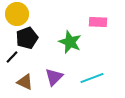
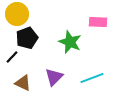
brown triangle: moved 2 px left, 1 px down
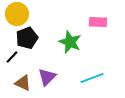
purple triangle: moved 7 px left
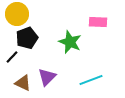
cyan line: moved 1 px left, 2 px down
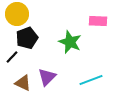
pink rectangle: moved 1 px up
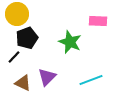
black line: moved 2 px right
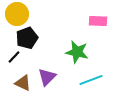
green star: moved 7 px right, 10 px down; rotated 10 degrees counterclockwise
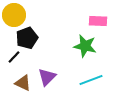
yellow circle: moved 3 px left, 1 px down
green star: moved 8 px right, 6 px up
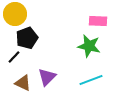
yellow circle: moved 1 px right, 1 px up
green star: moved 4 px right
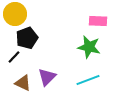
green star: moved 1 px down
cyan line: moved 3 px left
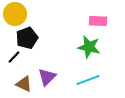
brown triangle: moved 1 px right, 1 px down
